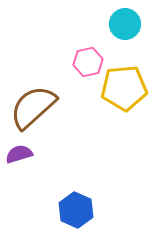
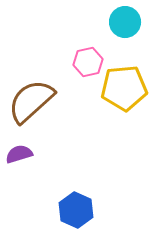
cyan circle: moved 2 px up
brown semicircle: moved 2 px left, 6 px up
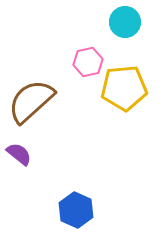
purple semicircle: rotated 56 degrees clockwise
